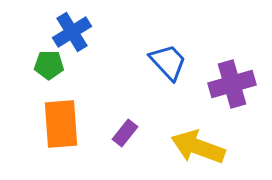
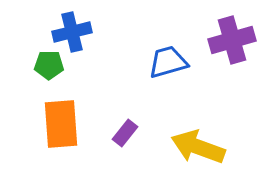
blue cross: rotated 18 degrees clockwise
blue trapezoid: rotated 63 degrees counterclockwise
purple cross: moved 44 px up
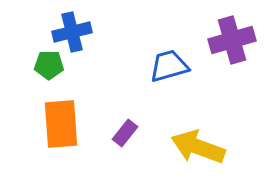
blue trapezoid: moved 1 px right, 4 px down
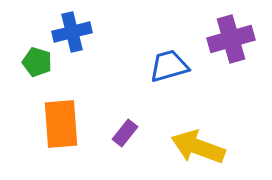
purple cross: moved 1 px left, 1 px up
green pentagon: moved 12 px left, 3 px up; rotated 16 degrees clockwise
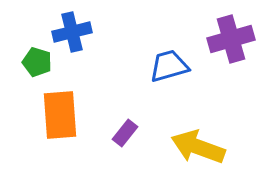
orange rectangle: moved 1 px left, 9 px up
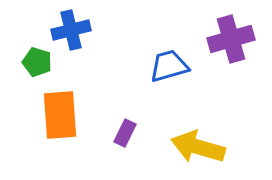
blue cross: moved 1 px left, 2 px up
purple rectangle: rotated 12 degrees counterclockwise
yellow arrow: rotated 4 degrees counterclockwise
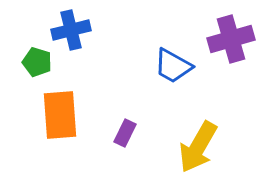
blue trapezoid: moved 4 px right; rotated 135 degrees counterclockwise
yellow arrow: rotated 76 degrees counterclockwise
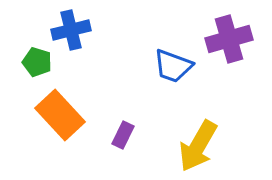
purple cross: moved 2 px left
blue trapezoid: rotated 9 degrees counterclockwise
orange rectangle: rotated 39 degrees counterclockwise
purple rectangle: moved 2 px left, 2 px down
yellow arrow: moved 1 px up
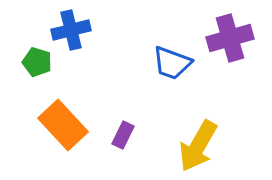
purple cross: moved 1 px right, 1 px up
blue trapezoid: moved 1 px left, 3 px up
orange rectangle: moved 3 px right, 10 px down
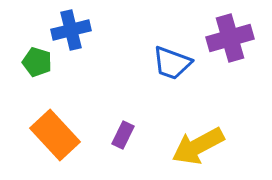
orange rectangle: moved 8 px left, 10 px down
yellow arrow: rotated 32 degrees clockwise
